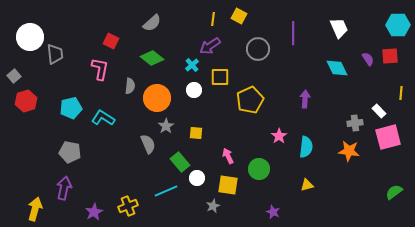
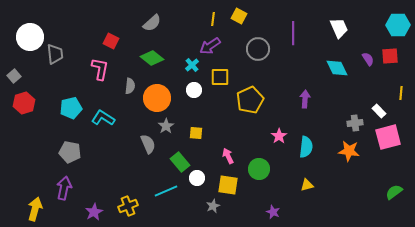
red hexagon at (26, 101): moved 2 px left, 2 px down
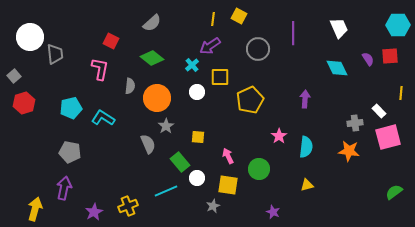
white circle at (194, 90): moved 3 px right, 2 px down
yellow square at (196, 133): moved 2 px right, 4 px down
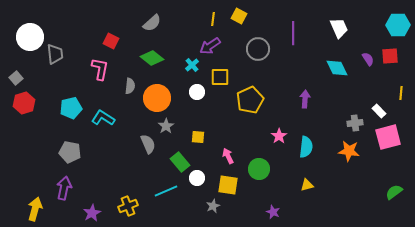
gray square at (14, 76): moved 2 px right, 2 px down
purple star at (94, 212): moved 2 px left, 1 px down
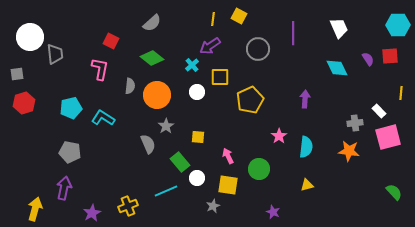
gray square at (16, 78): moved 1 px right, 4 px up; rotated 32 degrees clockwise
orange circle at (157, 98): moved 3 px up
green semicircle at (394, 192): rotated 84 degrees clockwise
